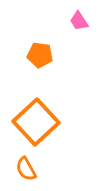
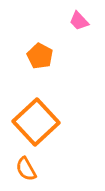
pink trapezoid: rotated 10 degrees counterclockwise
orange pentagon: moved 1 px down; rotated 20 degrees clockwise
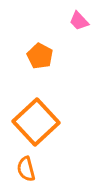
orange semicircle: rotated 15 degrees clockwise
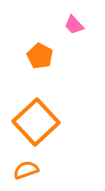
pink trapezoid: moved 5 px left, 4 px down
orange semicircle: moved 1 px down; rotated 85 degrees clockwise
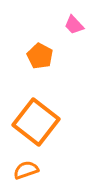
orange square: rotated 9 degrees counterclockwise
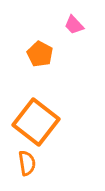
orange pentagon: moved 2 px up
orange semicircle: moved 1 px right, 7 px up; rotated 100 degrees clockwise
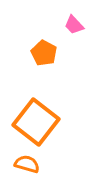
orange pentagon: moved 4 px right, 1 px up
orange semicircle: moved 1 px down; rotated 65 degrees counterclockwise
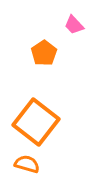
orange pentagon: rotated 10 degrees clockwise
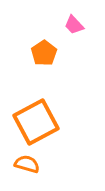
orange square: rotated 24 degrees clockwise
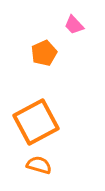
orange pentagon: rotated 10 degrees clockwise
orange semicircle: moved 12 px right, 1 px down
